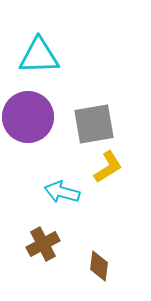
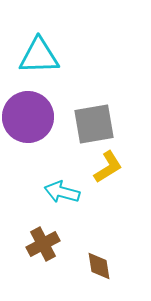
brown diamond: rotated 16 degrees counterclockwise
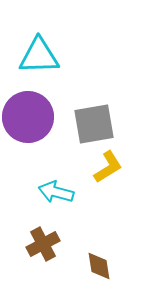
cyan arrow: moved 6 px left
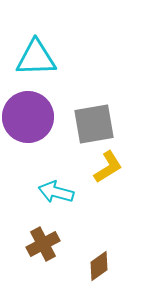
cyan triangle: moved 3 px left, 2 px down
brown diamond: rotated 64 degrees clockwise
